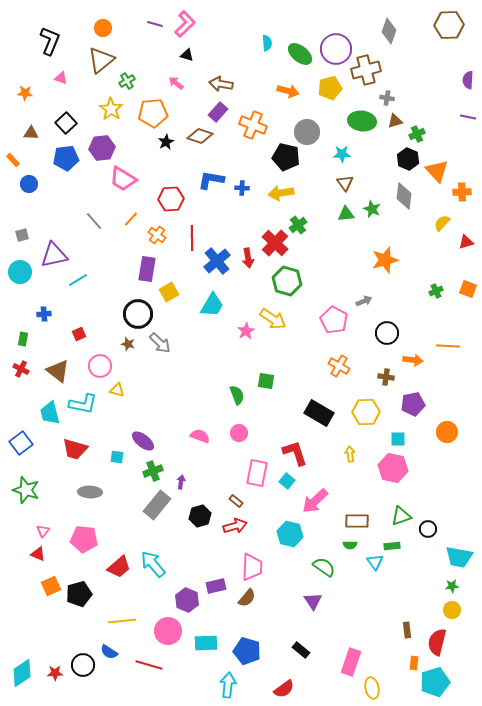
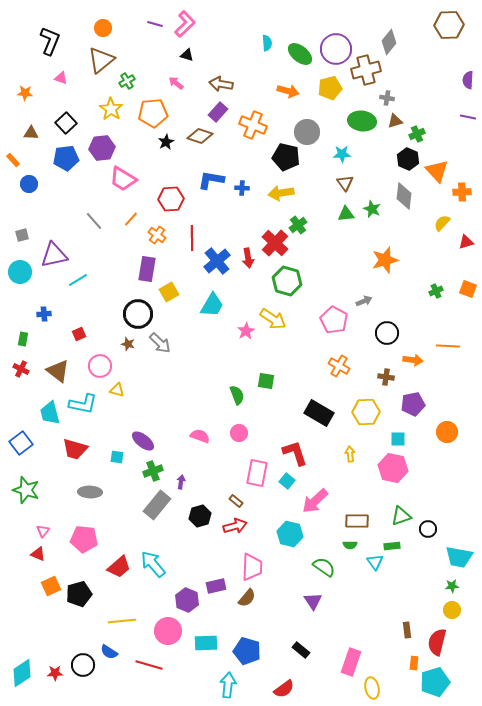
gray diamond at (389, 31): moved 11 px down; rotated 20 degrees clockwise
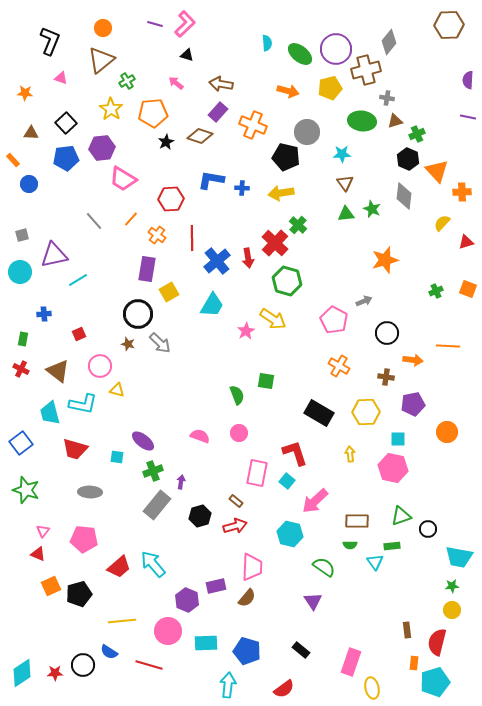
green cross at (298, 225): rotated 12 degrees counterclockwise
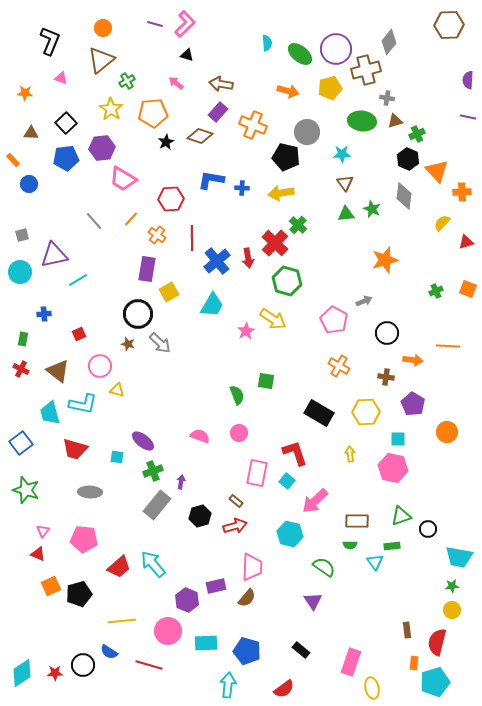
purple pentagon at (413, 404): rotated 30 degrees counterclockwise
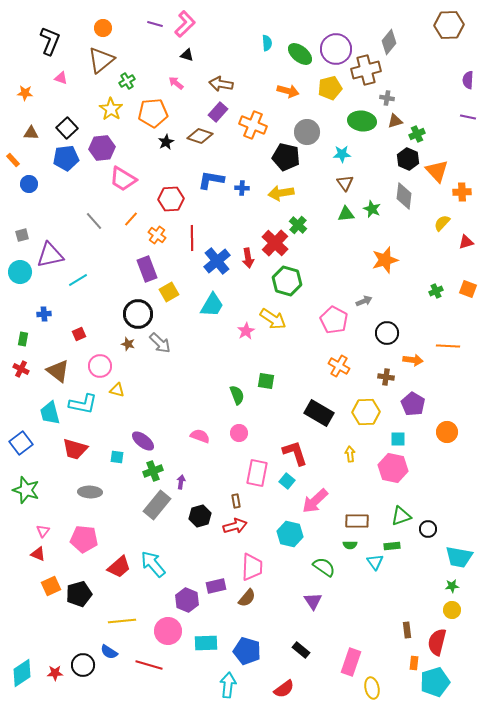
black square at (66, 123): moved 1 px right, 5 px down
purple triangle at (54, 255): moved 4 px left
purple rectangle at (147, 269): rotated 30 degrees counterclockwise
brown rectangle at (236, 501): rotated 40 degrees clockwise
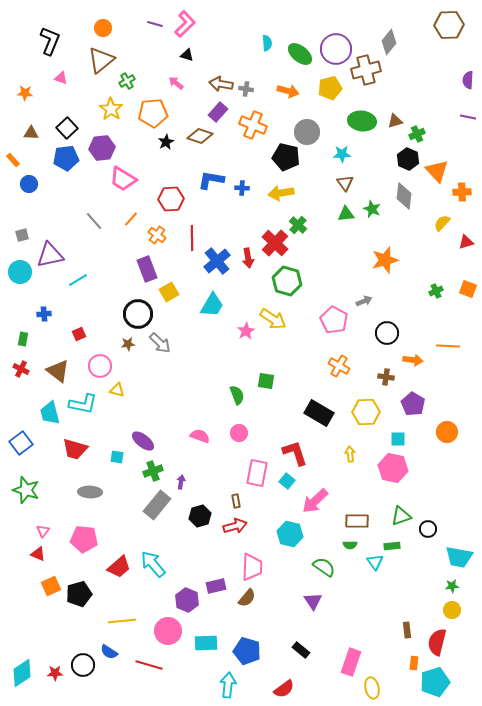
gray cross at (387, 98): moved 141 px left, 9 px up
brown star at (128, 344): rotated 24 degrees counterclockwise
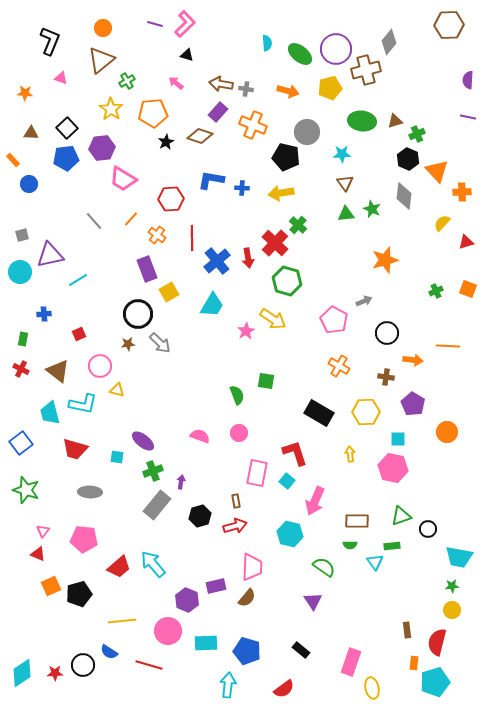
pink arrow at (315, 501): rotated 24 degrees counterclockwise
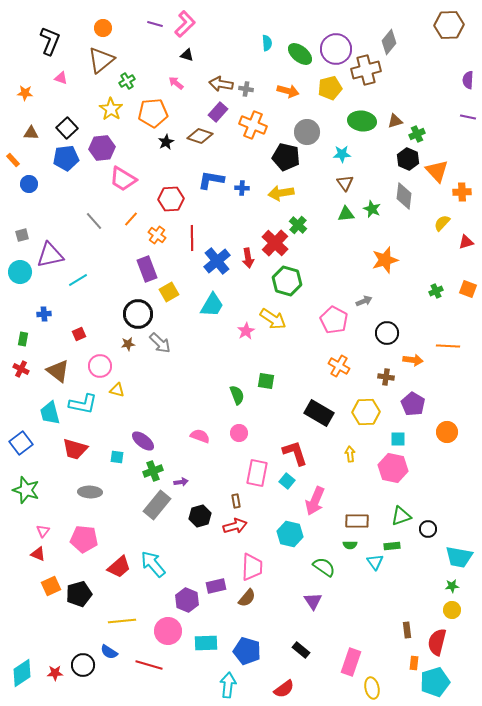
purple arrow at (181, 482): rotated 72 degrees clockwise
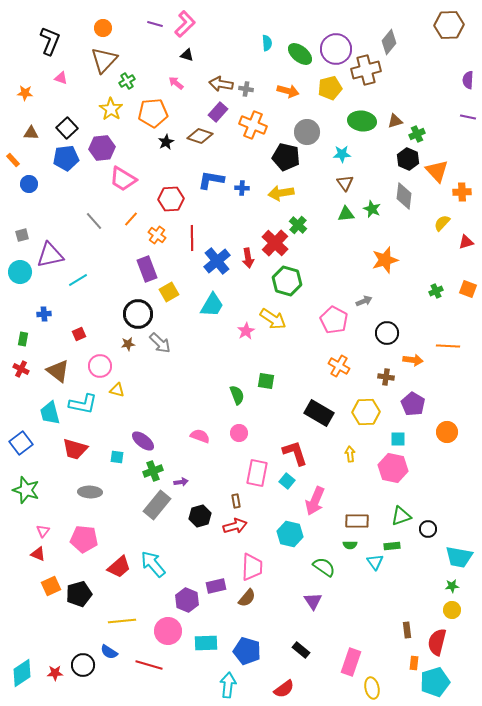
brown triangle at (101, 60): moved 3 px right; rotated 8 degrees counterclockwise
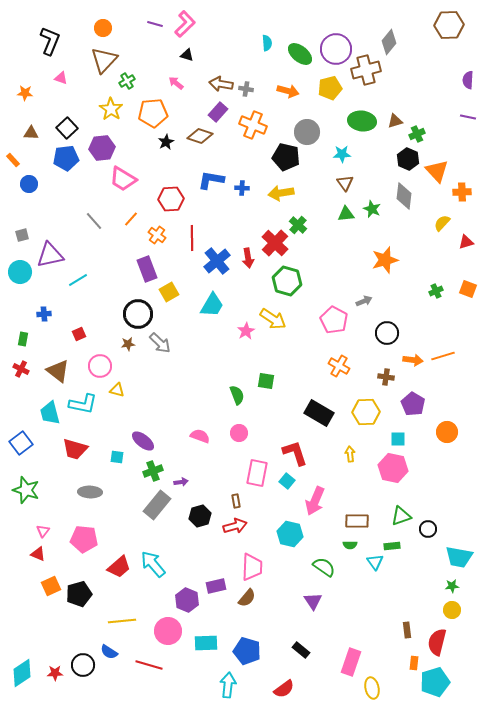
orange line at (448, 346): moved 5 px left, 10 px down; rotated 20 degrees counterclockwise
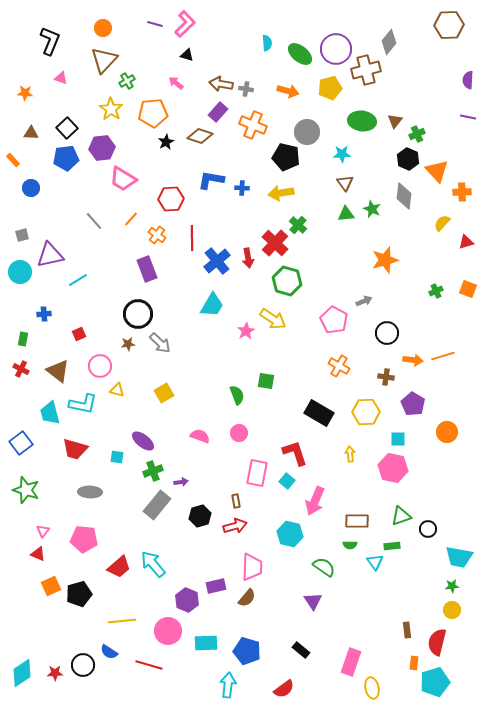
brown triangle at (395, 121): rotated 35 degrees counterclockwise
blue circle at (29, 184): moved 2 px right, 4 px down
yellow square at (169, 292): moved 5 px left, 101 px down
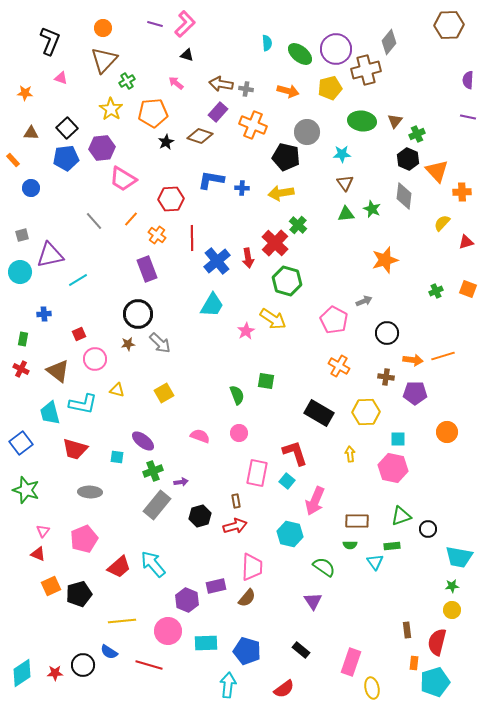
pink circle at (100, 366): moved 5 px left, 7 px up
purple pentagon at (413, 404): moved 2 px right, 11 px up; rotated 30 degrees counterclockwise
pink pentagon at (84, 539): rotated 28 degrees counterclockwise
